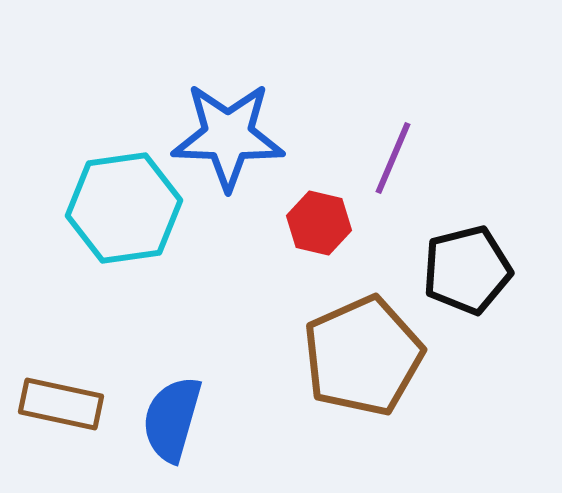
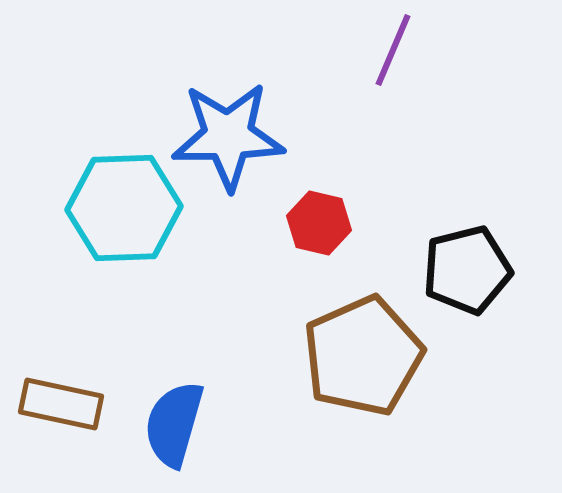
blue star: rotated 3 degrees counterclockwise
purple line: moved 108 px up
cyan hexagon: rotated 6 degrees clockwise
blue semicircle: moved 2 px right, 5 px down
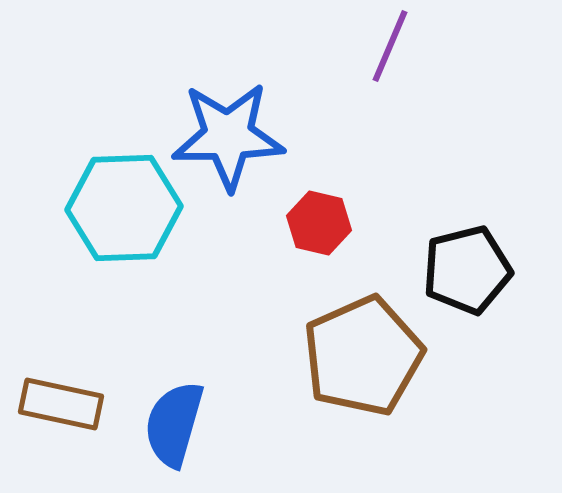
purple line: moved 3 px left, 4 px up
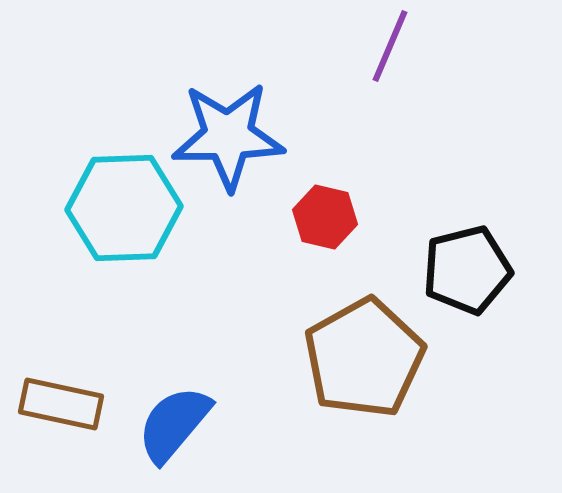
red hexagon: moved 6 px right, 6 px up
brown pentagon: moved 1 px right, 2 px down; rotated 5 degrees counterclockwise
blue semicircle: rotated 24 degrees clockwise
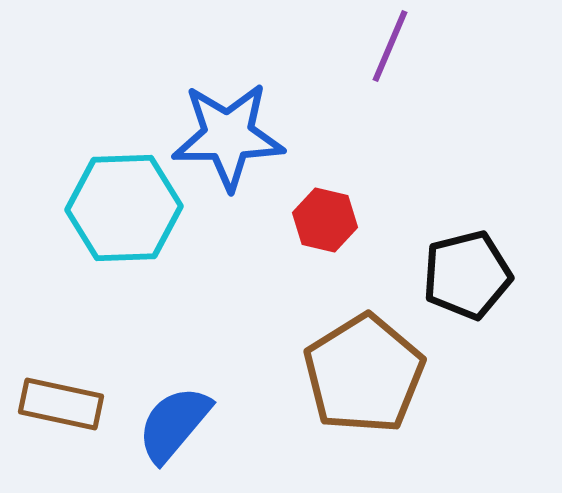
red hexagon: moved 3 px down
black pentagon: moved 5 px down
brown pentagon: moved 16 px down; rotated 3 degrees counterclockwise
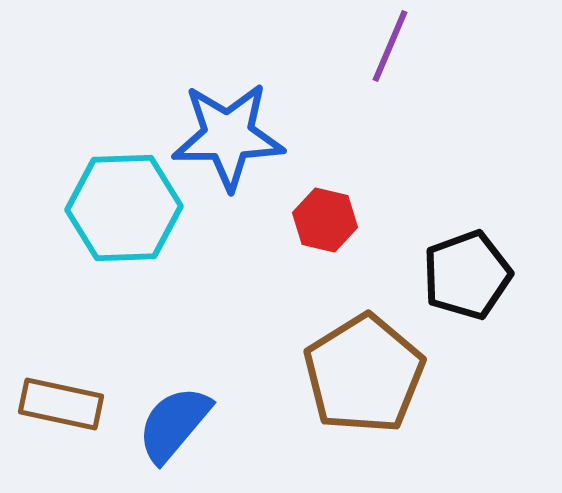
black pentagon: rotated 6 degrees counterclockwise
